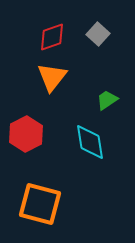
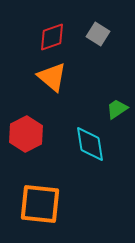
gray square: rotated 10 degrees counterclockwise
orange triangle: rotated 28 degrees counterclockwise
green trapezoid: moved 10 px right, 9 px down
cyan diamond: moved 2 px down
orange square: rotated 9 degrees counterclockwise
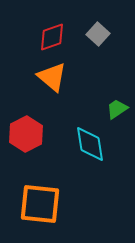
gray square: rotated 10 degrees clockwise
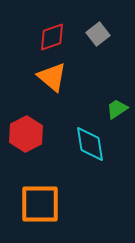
gray square: rotated 10 degrees clockwise
orange square: rotated 6 degrees counterclockwise
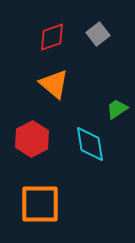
orange triangle: moved 2 px right, 7 px down
red hexagon: moved 6 px right, 5 px down
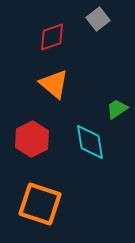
gray square: moved 15 px up
cyan diamond: moved 2 px up
orange square: rotated 18 degrees clockwise
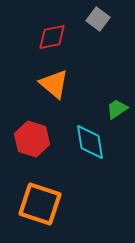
gray square: rotated 15 degrees counterclockwise
red diamond: rotated 8 degrees clockwise
red hexagon: rotated 16 degrees counterclockwise
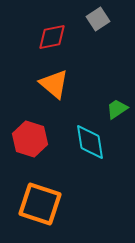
gray square: rotated 20 degrees clockwise
red hexagon: moved 2 px left
